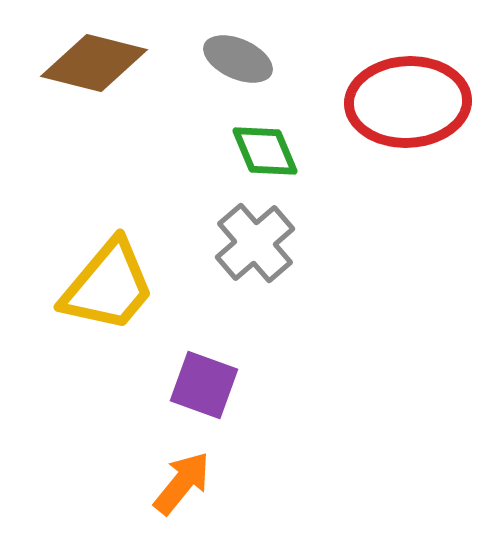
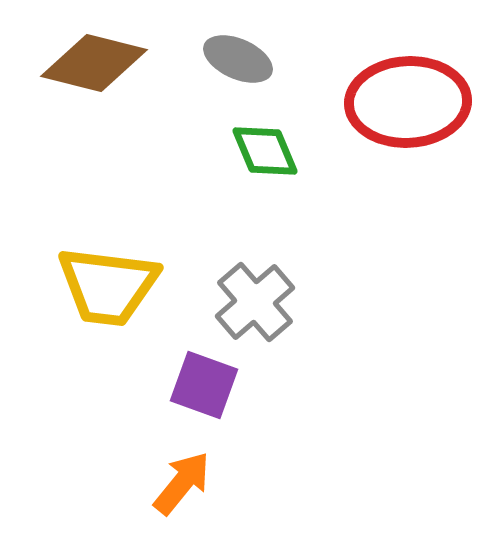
gray cross: moved 59 px down
yellow trapezoid: rotated 57 degrees clockwise
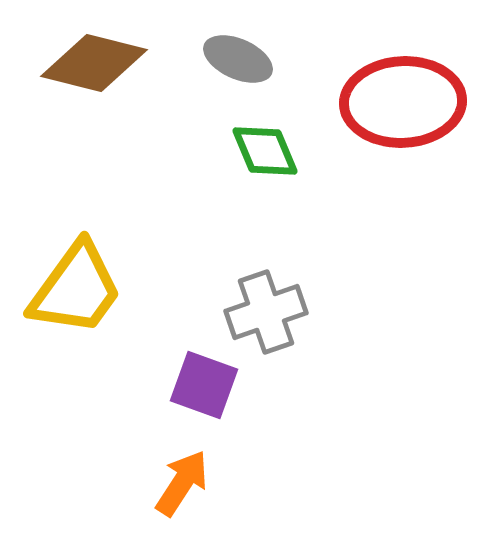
red ellipse: moved 5 px left
yellow trapezoid: moved 32 px left, 3 px down; rotated 61 degrees counterclockwise
gray cross: moved 11 px right, 10 px down; rotated 22 degrees clockwise
orange arrow: rotated 6 degrees counterclockwise
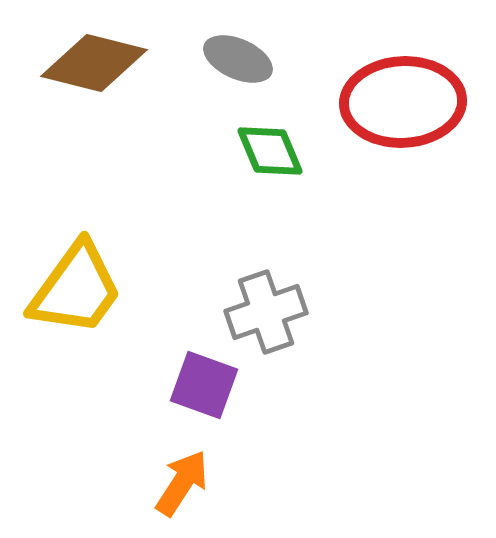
green diamond: moved 5 px right
